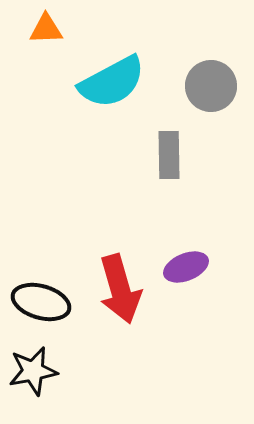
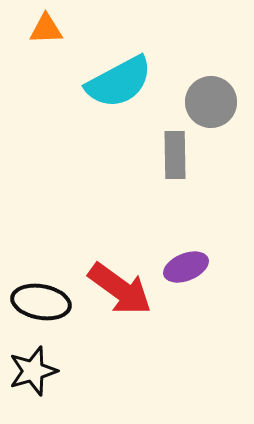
cyan semicircle: moved 7 px right
gray circle: moved 16 px down
gray rectangle: moved 6 px right
red arrow: rotated 38 degrees counterclockwise
black ellipse: rotated 6 degrees counterclockwise
black star: rotated 6 degrees counterclockwise
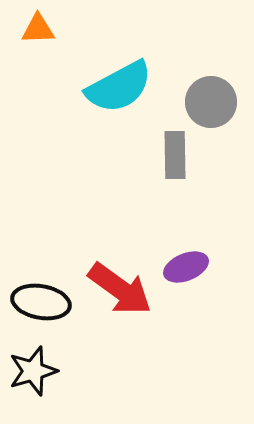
orange triangle: moved 8 px left
cyan semicircle: moved 5 px down
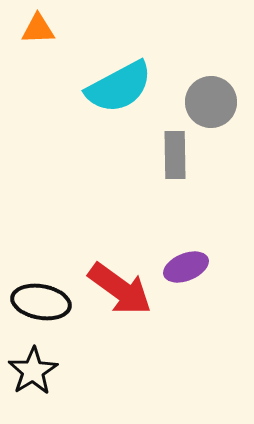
black star: rotated 15 degrees counterclockwise
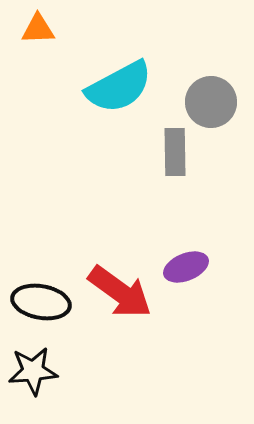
gray rectangle: moved 3 px up
red arrow: moved 3 px down
black star: rotated 27 degrees clockwise
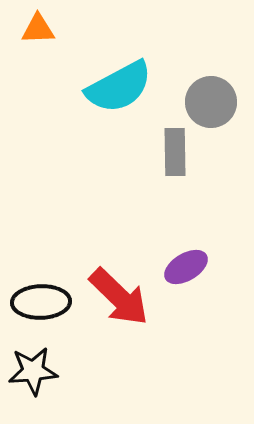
purple ellipse: rotated 9 degrees counterclockwise
red arrow: moved 1 px left, 5 px down; rotated 8 degrees clockwise
black ellipse: rotated 12 degrees counterclockwise
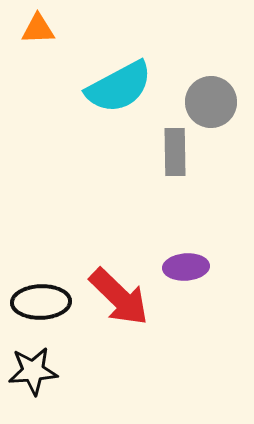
purple ellipse: rotated 27 degrees clockwise
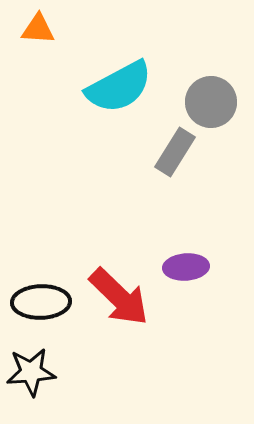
orange triangle: rotated 6 degrees clockwise
gray rectangle: rotated 33 degrees clockwise
black star: moved 2 px left, 1 px down
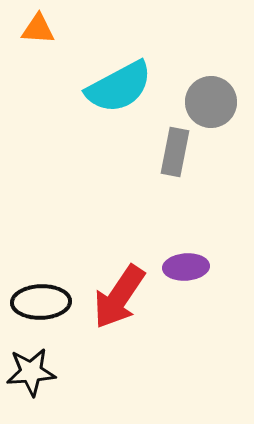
gray rectangle: rotated 21 degrees counterclockwise
red arrow: rotated 80 degrees clockwise
